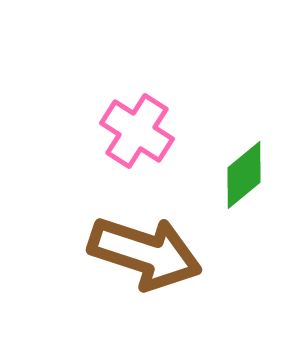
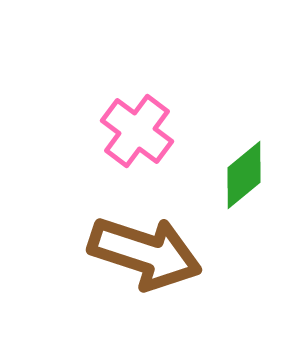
pink cross: rotated 4 degrees clockwise
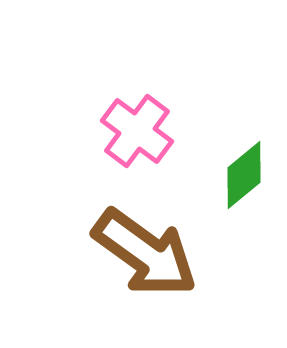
brown arrow: rotated 18 degrees clockwise
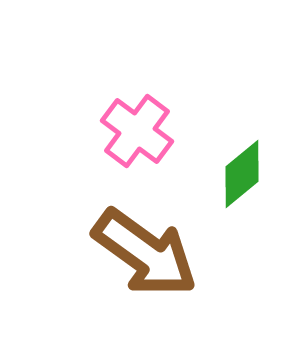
green diamond: moved 2 px left, 1 px up
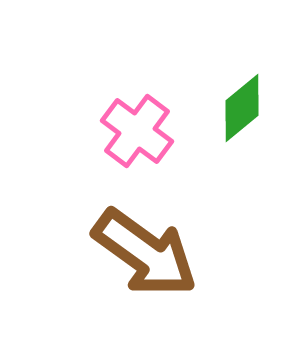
green diamond: moved 66 px up
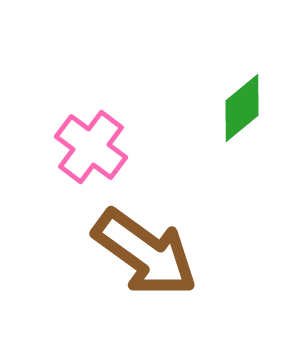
pink cross: moved 46 px left, 16 px down
